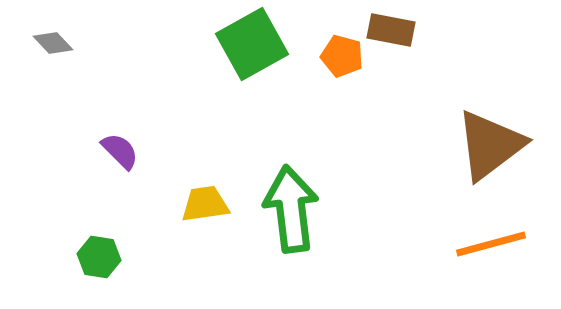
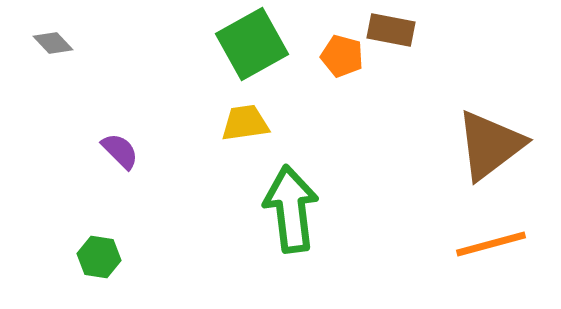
yellow trapezoid: moved 40 px right, 81 px up
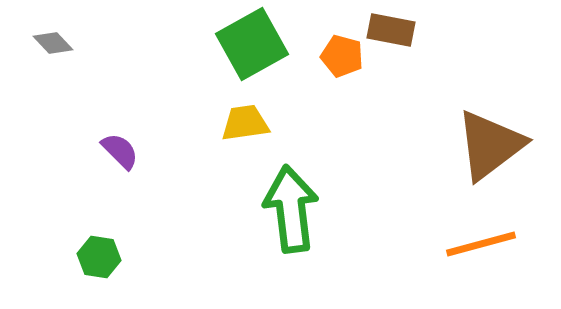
orange line: moved 10 px left
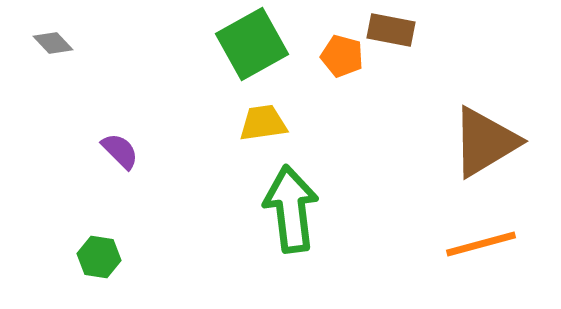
yellow trapezoid: moved 18 px right
brown triangle: moved 5 px left, 3 px up; rotated 6 degrees clockwise
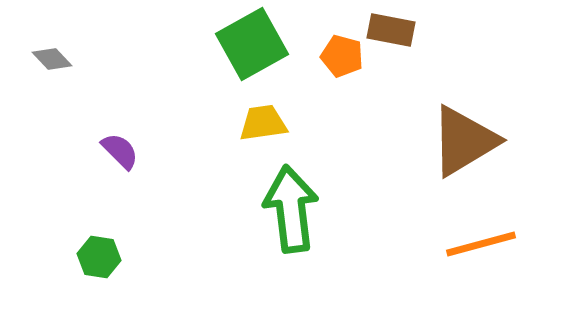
gray diamond: moved 1 px left, 16 px down
brown triangle: moved 21 px left, 1 px up
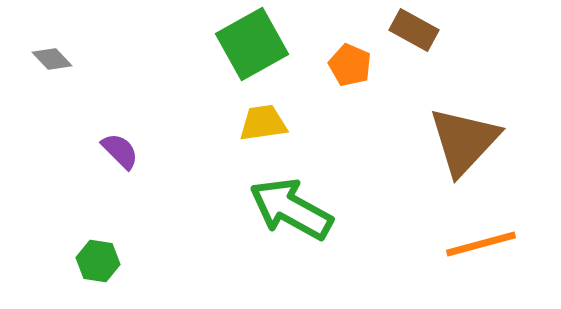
brown rectangle: moved 23 px right; rotated 18 degrees clockwise
orange pentagon: moved 8 px right, 9 px down; rotated 9 degrees clockwise
brown triangle: rotated 16 degrees counterclockwise
green arrow: rotated 54 degrees counterclockwise
green hexagon: moved 1 px left, 4 px down
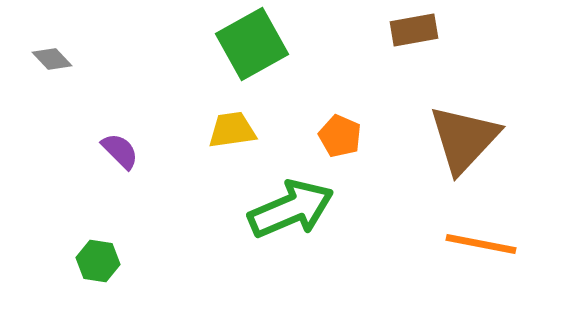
brown rectangle: rotated 39 degrees counterclockwise
orange pentagon: moved 10 px left, 71 px down
yellow trapezoid: moved 31 px left, 7 px down
brown triangle: moved 2 px up
green arrow: rotated 128 degrees clockwise
orange line: rotated 26 degrees clockwise
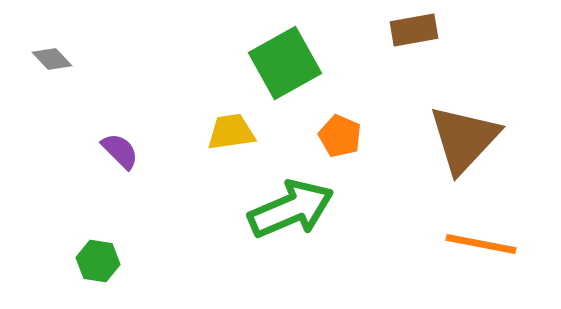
green square: moved 33 px right, 19 px down
yellow trapezoid: moved 1 px left, 2 px down
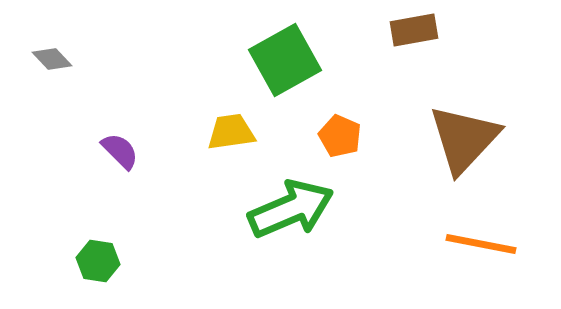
green square: moved 3 px up
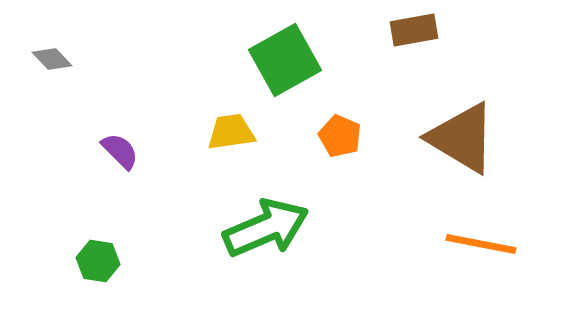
brown triangle: moved 2 px left, 1 px up; rotated 42 degrees counterclockwise
green arrow: moved 25 px left, 19 px down
